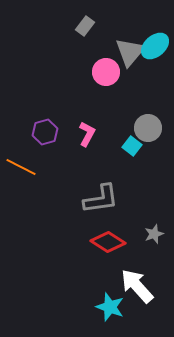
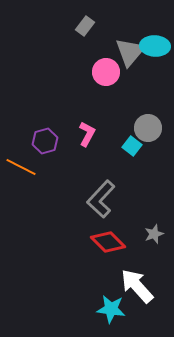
cyan ellipse: rotated 44 degrees clockwise
purple hexagon: moved 9 px down
gray L-shape: rotated 141 degrees clockwise
red diamond: rotated 12 degrees clockwise
cyan star: moved 1 px right, 2 px down; rotated 12 degrees counterclockwise
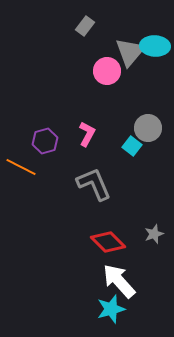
pink circle: moved 1 px right, 1 px up
gray L-shape: moved 7 px left, 15 px up; rotated 114 degrees clockwise
white arrow: moved 18 px left, 5 px up
cyan star: rotated 24 degrees counterclockwise
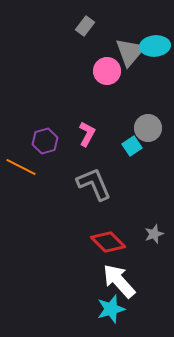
cyan ellipse: rotated 8 degrees counterclockwise
cyan square: rotated 18 degrees clockwise
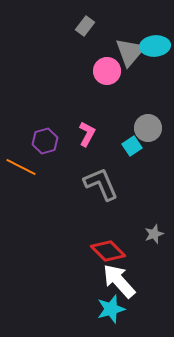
gray L-shape: moved 7 px right
red diamond: moved 9 px down
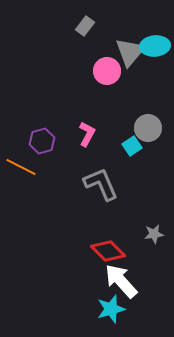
purple hexagon: moved 3 px left
gray star: rotated 12 degrees clockwise
white arrow: moved 2 px right
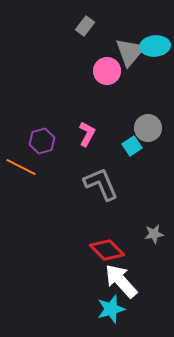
red diamond: moved 1 px left, 1 px up
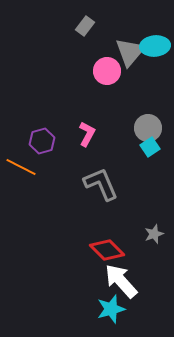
cyan square: moved 18 px right, 1 px down
gray star: rotated 12 degrees counterclockwise
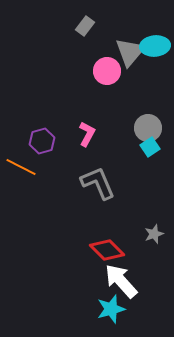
gray L-shape: moved 3 px left, 1 px up
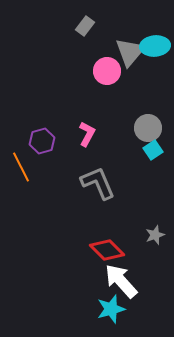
cyan square: moved 3 px right, 3 px down
orange line: rotated 36 degrees clockwise
gray star: moved 1 px right, 1 px down
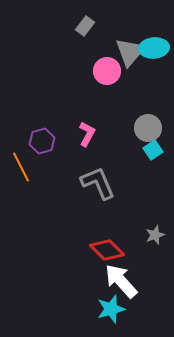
cyan ellipse: moved 1 px left, 2 px down
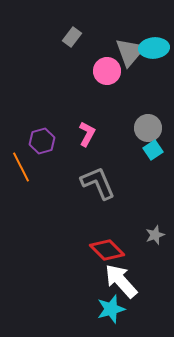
gray rectangle: moved 13 px left, 11 px down
